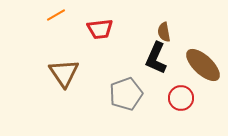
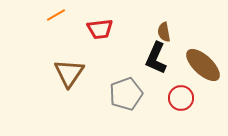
brown triangle: moved 5 px right; rotated 8 degrees clockwise
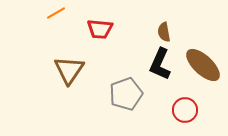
orange line: moved 2 px up
red trapezoid: rotated 12 degrees clockwise
black L-shape: moved 4 px right, 6 px down
brown triangle: moved 3 px up
red circle: moved 4 px right, 12 px down
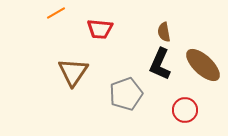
brown triangle: moved 4 px right, 2 px down
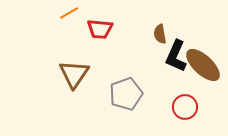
orange line: moved 13 px right
brown semicircle: moved 4 px left, 2 px down
black L-shape: moved 16 px right, 8 px up
brown triangle: moved 1 px right, 2 px down
red circle: moved 3 px up
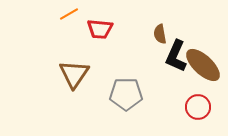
orange line: moved 1 px down
gray pentagon: rotated 20 degrees clockwise
red circle: moved 13 px right
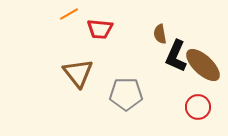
brown triangle: moved 4 px right, 1 px up; rotated 12 degrees counterclockwise
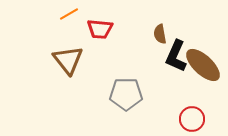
brown triangle: moved 10 px left, 13 px up
red circle: moved 6 px left, 12 px down
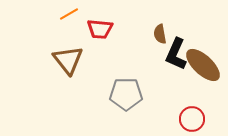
black L-shape: moved 2 px up
